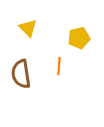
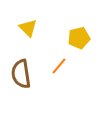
orange line: rotated 36 degrees clockwise
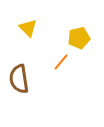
orange line: moved 2 px right, 4 px up
brown semicircle: moved 2 px left, 5 px down
